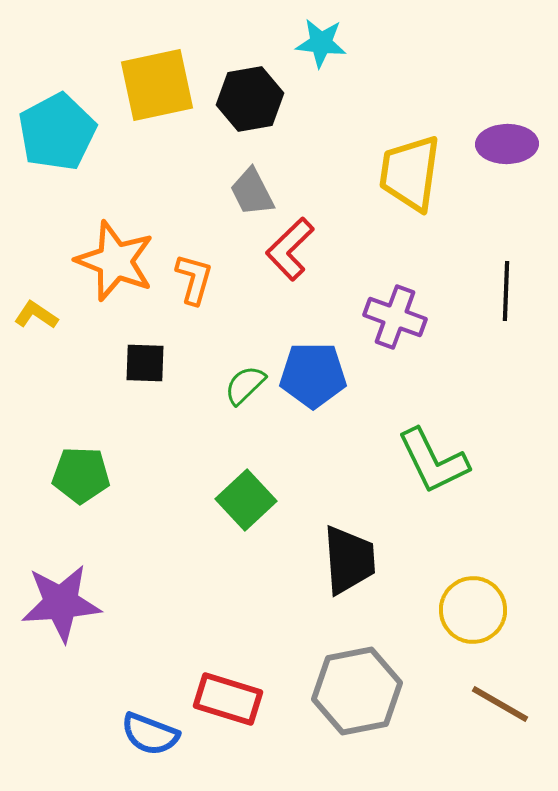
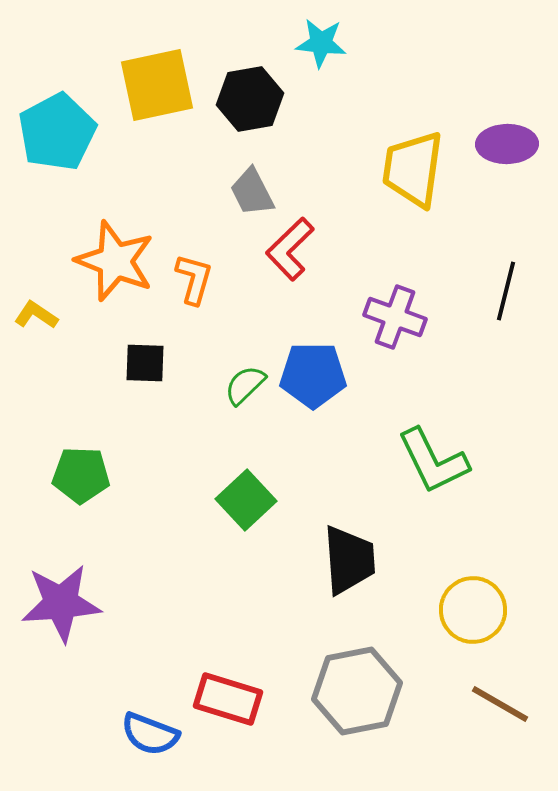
yellow trapezoid: moved 3 px right, 4 px up
black line: rotated 12 degrees clockwise
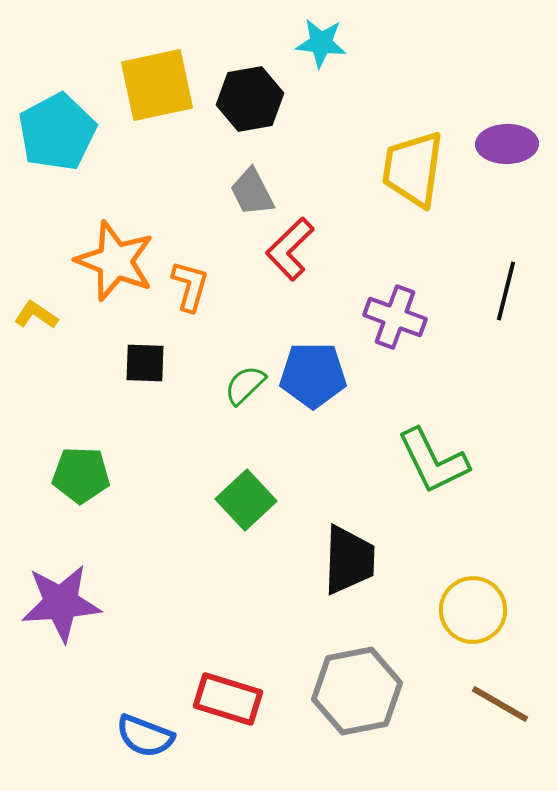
orange L-shape: moved 4 px left, 7 px down
black trapezoid: rotated 6 degrees clockwise
blue semicircle: moved 5 px left, 2 px down
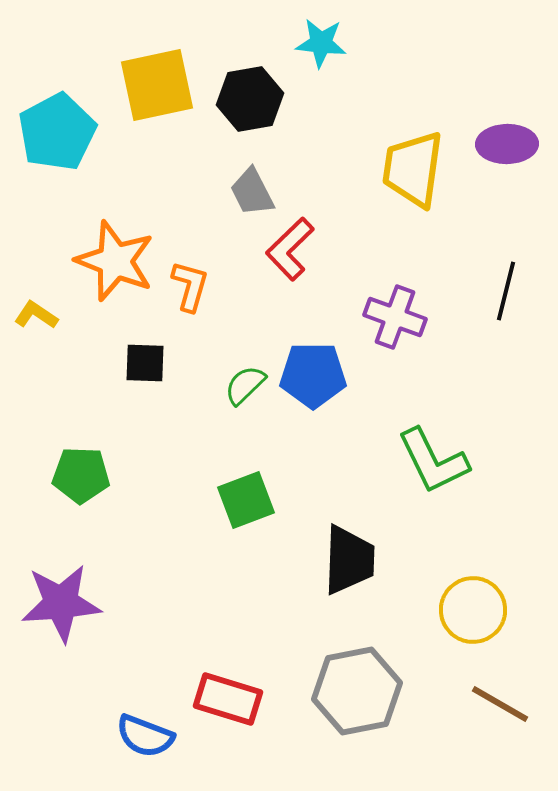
green square: rotated 22 degrees clockwise
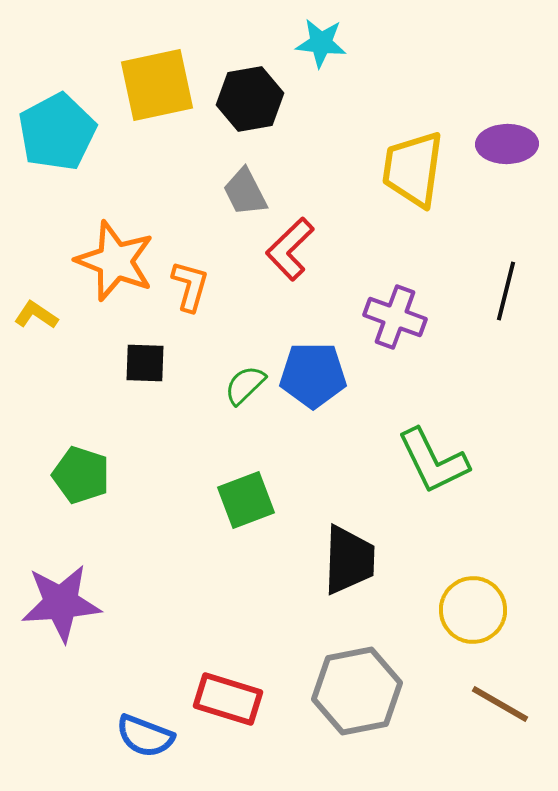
gray trapezoid: moved 7 px left
green pentagon: rotated 16 degrees clockwise
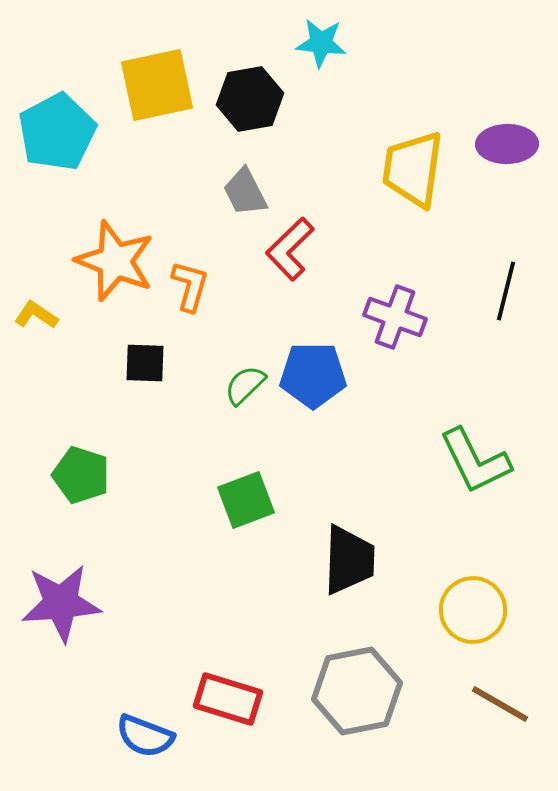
green L-shape: moved 42 px right
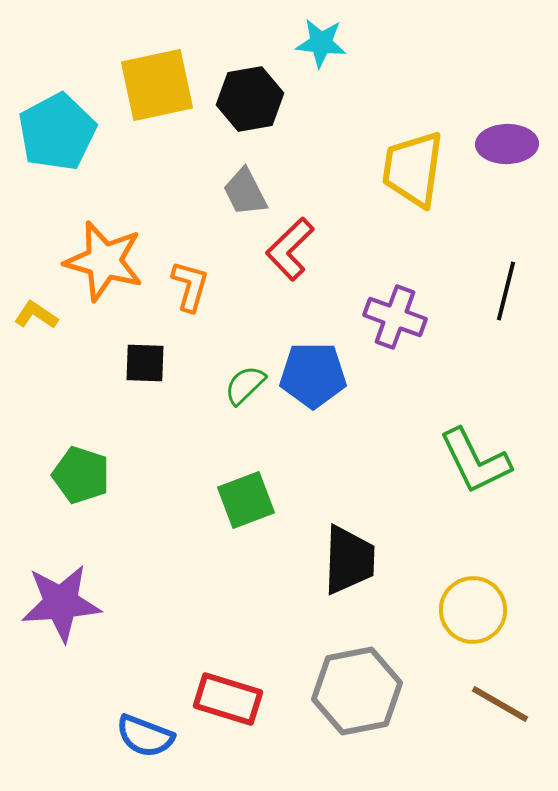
orange star: moved 11 px left; rotated 6 degrees counterclockwise
